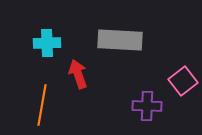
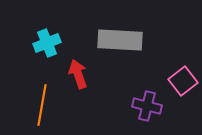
cyan cross: rotated 20 degrees counterclockwise
purple cross: rotated 12 degrees clockwise
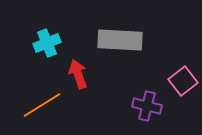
orange line: rotated 48 degrees clockwise
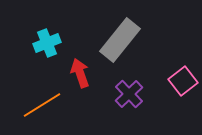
gray rectangle: rotated 54 degrees counterclockwise
red arrow: moved 2 px right, 1 px up
purple cross: moved 18 px left, 12 px up; rotated 32 degrees clockwise
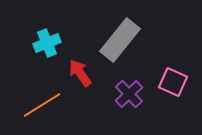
red arrow: rotated 16 degrees counterclockwise
pink square: moved 10 px left, 1 px down; rotated 28 degrees counterclockwise
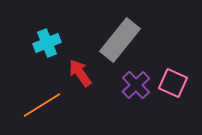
pink square: moved 1 px down
purple cross: moved 7 px right, 9 px up
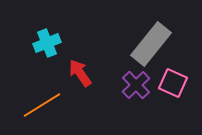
gray rectangle: moved 31 px right, 4 px down
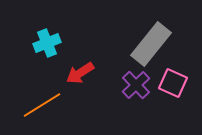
red arrow: rotated 88 degrees counterclockwise
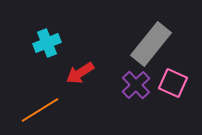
orange line: moved 2 px left, 5 px down
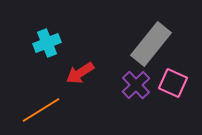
orange line: moved 1 px right
